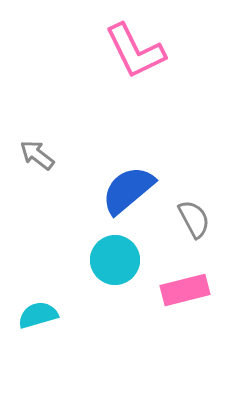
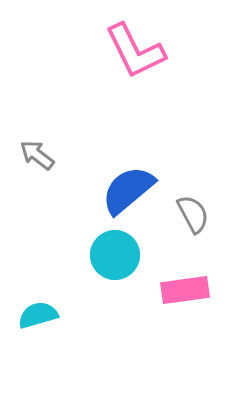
gray semicircle: moved 1 px left, 5 px up
cyan circle: moved 5 px up
pink rectangle: rotated 6 degrees clockwise
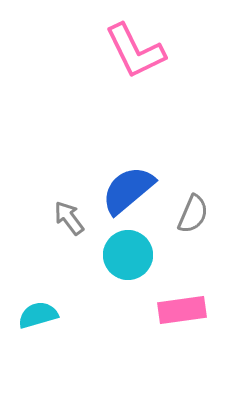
gray arrow: moved 32 px right, 63 px down; rotated 15 degrees clockwise
gray semicircle: rotated 51 degrees clockwise
cyan circle: moved 13 px right
pink rectangle: moved 3 px left, 20 px down
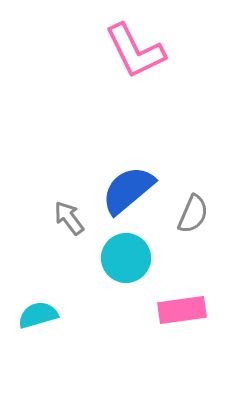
cyan circle: moved 2 px left, 3 px down
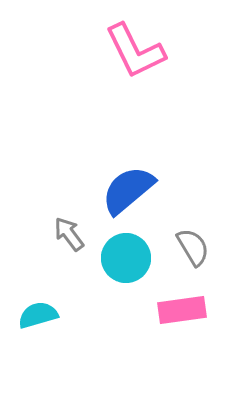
gray semicircle: moved 33 px down; rotated 54 degrees counterclockwise
gray arrow: moved 16 px down
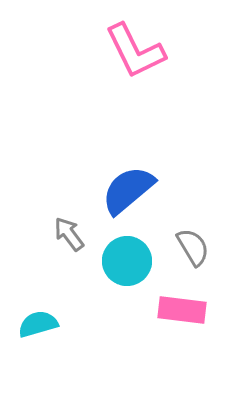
cyan circle: moved 1 px right, 3 px down
pink rectangle: rotated 15 degrees clockwise
cyan semicircle: moved 9 px down
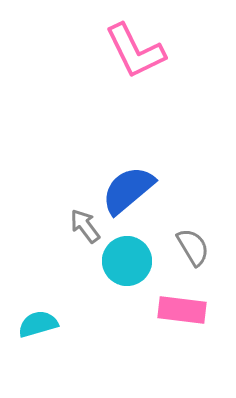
gray arrow: moved 16 px right, 8 px up
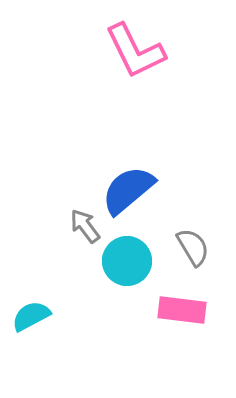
cyan semicircle: moved 7 px left, 8 px up; rotated 12 degrees counterclockwise
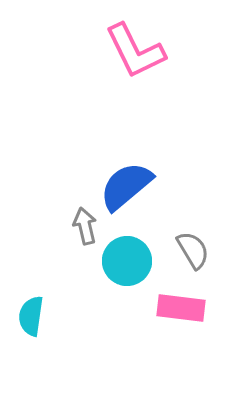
blue semicircle: moved 2 px left, 4 px up
gray arrow: rotated 24 degrees clockwise
gray semicircle: moved 3 px down
pink rectangle: moved 1 px left, 2 px up
cyan semicircle: rotated 54 degrees counterclockwise
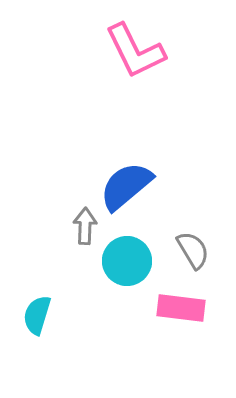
gray arrow: rotated 15 degrees clockwise
cyan semicircle: moved 6 px right, 1 px up; rotated 9 degrees clockwise
